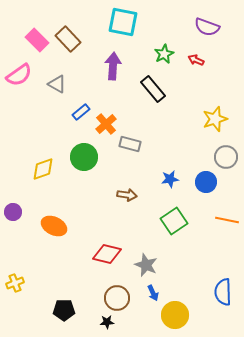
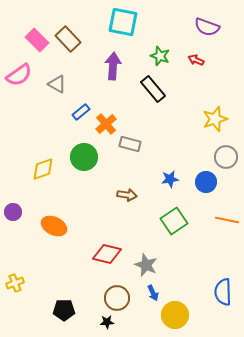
green star: moved 4 px left, 2 px down; rotated 24 degrees counterclockwise
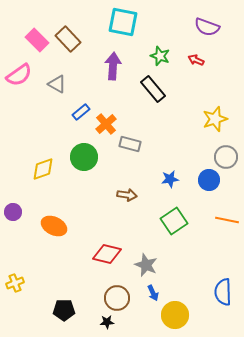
blue circle: moved 3 px right, 2 px up
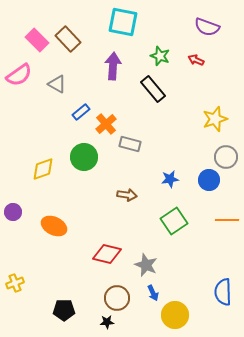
orange line: rotated 10 degrees counterclockwise
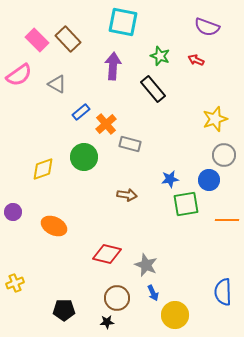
gray circle: moved 2 px left, 2 px up
green square: moved 12 px right, 17 px up; rotated 24 degrees clockwise
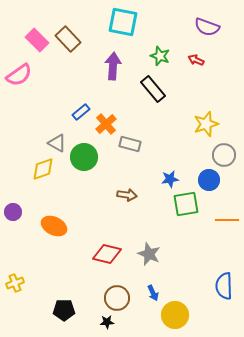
gray triangle: moved 59 px down
yellow star: moved 9 px left, 5 px down
gray star: moved 3 px right, 11 px up
blue semicircle: moved 1 px right, 6 px up
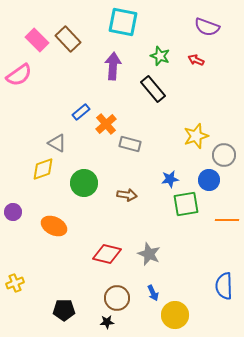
yellow star: moved 10 px left, 12 px down
green circle: moved 26 px down
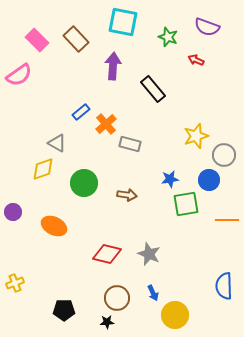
brown rectangle: moved 8 px right
green star: moved 8 px right, 19 px up
